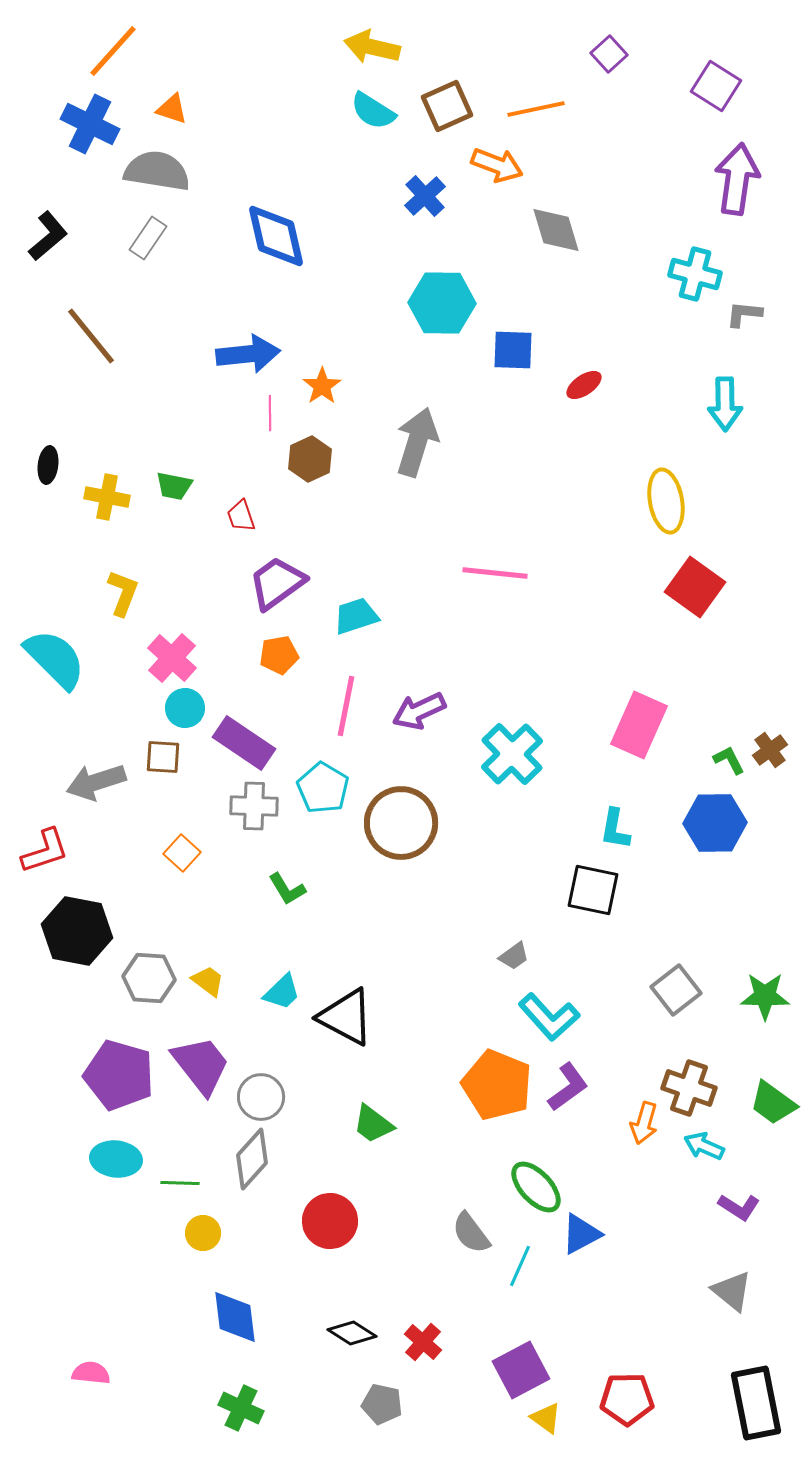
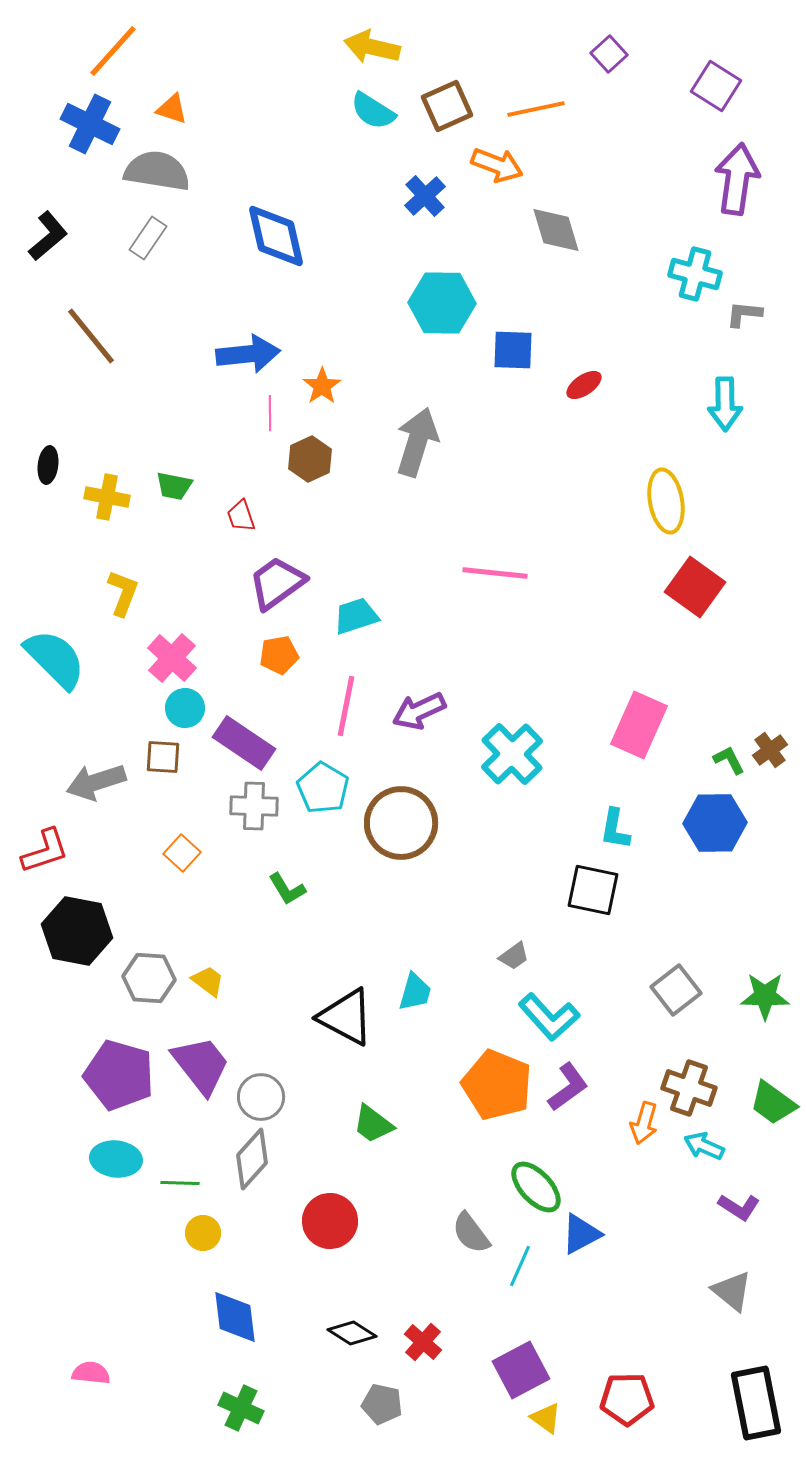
cyan trapezoid at (282, 992): moved 133 px right; rotated 30 degrees counterclockwise
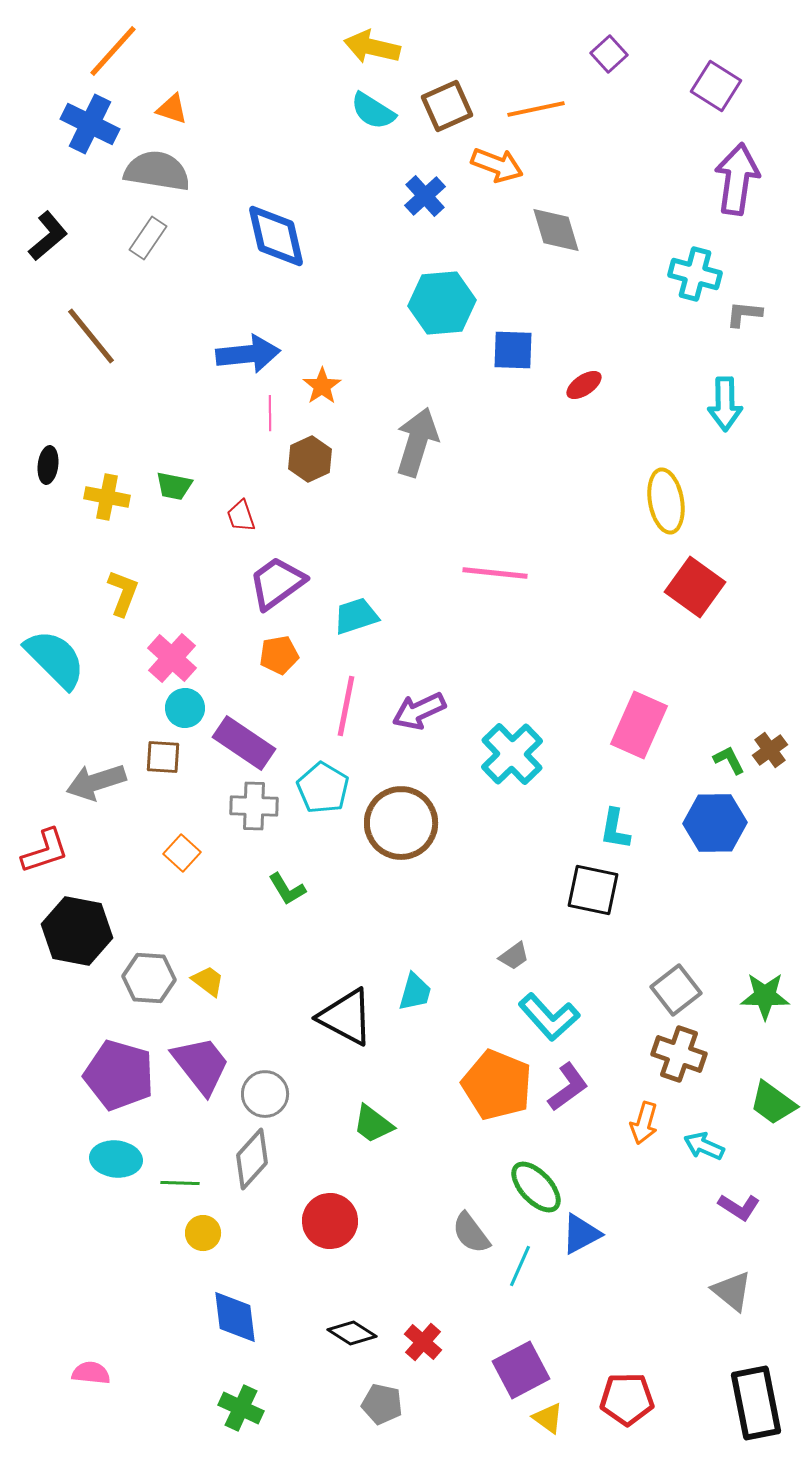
cyan hexagon at (442, 303): rotated 6 degrees counterclockwise
brown cross at (689, 1088): moved 10 px left, 34 px up
gray circle at (261, 1097): moved 4 px right, 3 px up
yellow triangle at (546, 1418): moved 2 px right
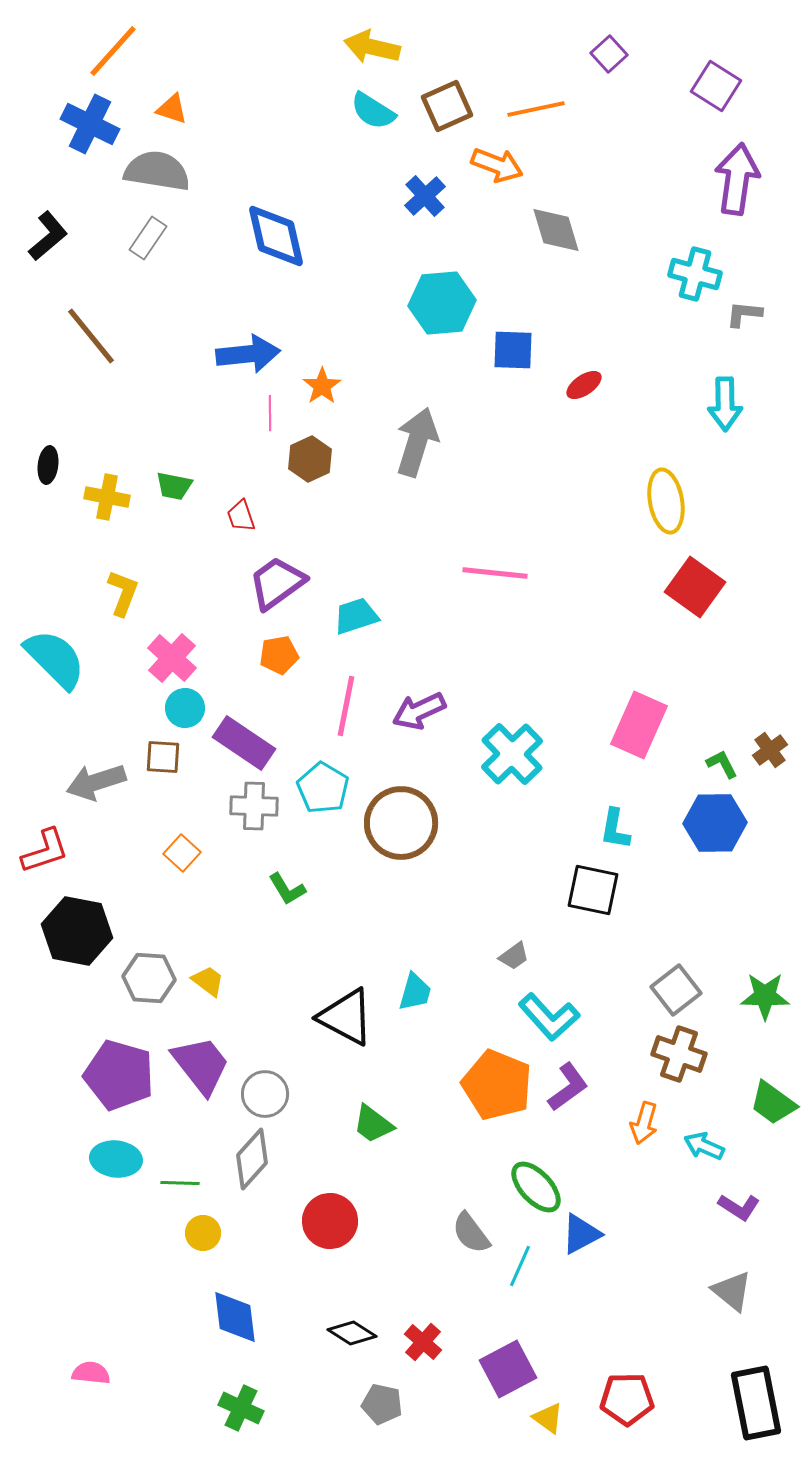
green L-shape at (729, 760): moved 7 px left, 4 px down
purple square at (521, 1370): moved 13 px left, 1 px up
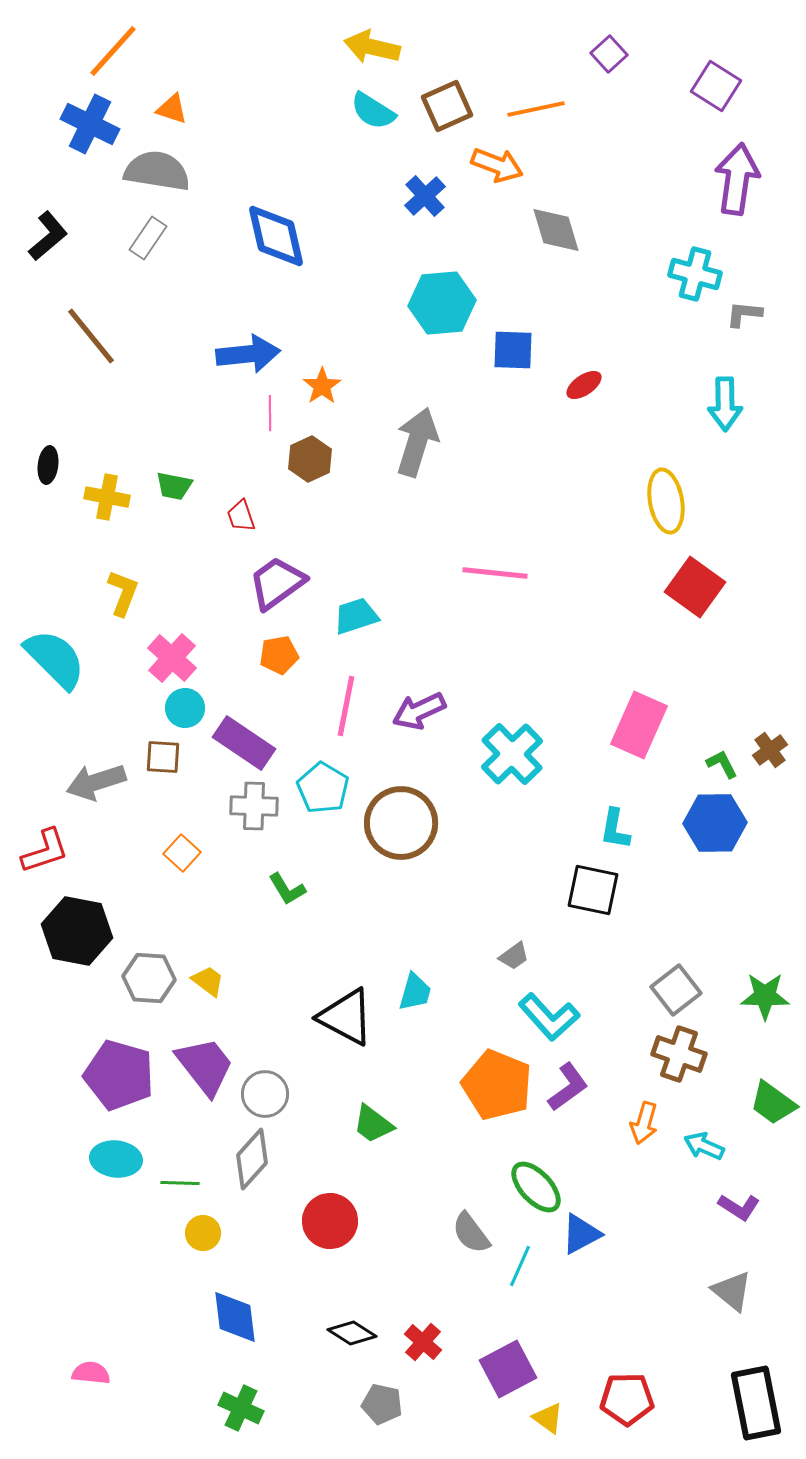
purple trapezoid at (201, 1065): moved 4 px right, 1 px down
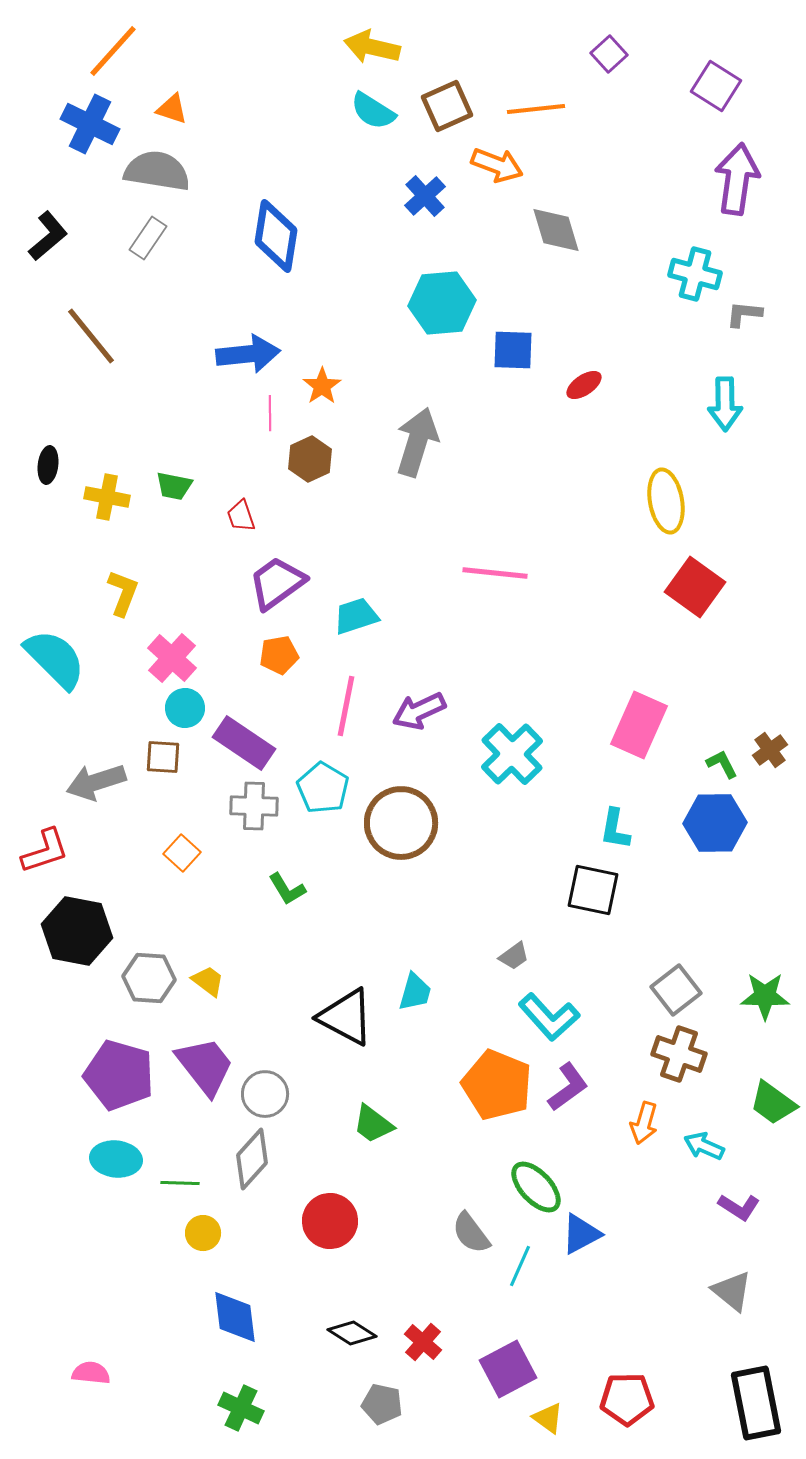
orange line at (536, 109): rotated 6 degrees clockwise
blue diamond at (276, 236): rotated 22 degrees clockwise
